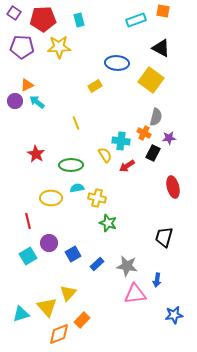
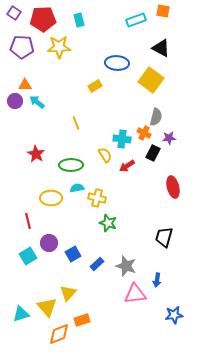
orange triangle at (27, 85): moved 2 px left; rotated 24 degrees clockwise
cyan cross at (121, 141): moved 1 px right, 2 px up
gray star at (127, 266): moved 1 px left; rotated 10 degrees clockwise
orange rectangle at (82, 320): rotated 28 degrees clockwise
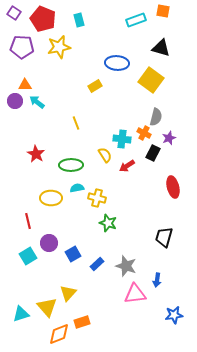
red pentagon at (43, 19): rotated 25 degrees clockwise
yellow star at (59, 47): rotated 10 degrees counterclockwise
black triangle at (161, 48): rotated 12 degrees counterclockwise
purple star at (169, 138): rotated 16 degrees counterclockwise
orange rectangle at (82, 320): moved 2 px down
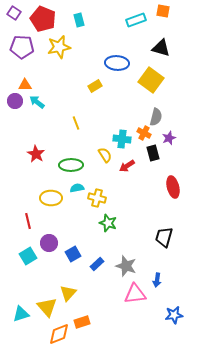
black rectangle at (153, 153): rotated 42 degrees counterclockwise
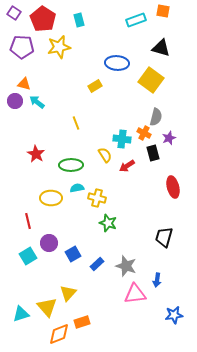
red pentagon at (43, 19): rotated 10 degrees clockwise
orange triangle at (25, 85): moved 1 px left, 1 px up; rotated 16 degrees clockwise
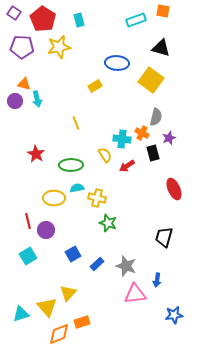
cyan arrow at (37, 102): moved 3 px up; rotated 140 degrees counterclockwise
orange cross at (144, 133): moved 2 px left
red ellipse at (173, 187): moved 1 px right, 2 px down; rotated 10 degrees counterclockwise
yellow ellipse at (51, 198): moved 3 px right
purple circle at (49, 243): moved 3 px left, 13 px up
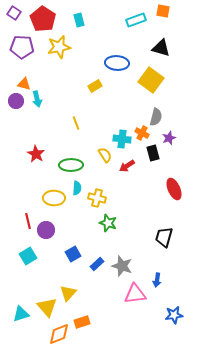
purple circle at (15, 101): moved 1 px right
cyan semicircle at (77, 188): rotated 104 degrees clockwise
gray star at (126, 266): moved 4 px left
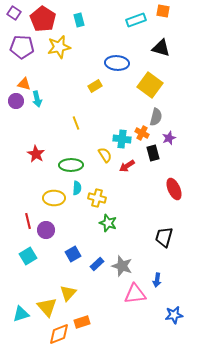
yellow square at (151, 80): moved 1 px left, 5 px down
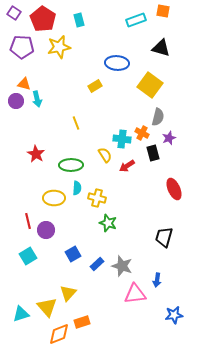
gray semicircle at (156, 117): moved 2 px right
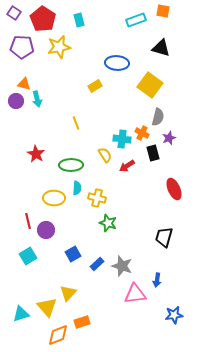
orange diamond at (59, 334): moved 1 px left, 1 px down
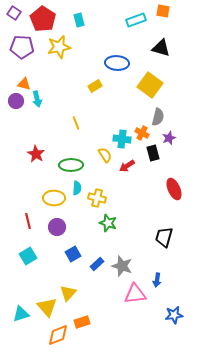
purple circle at (46, 230): moved 11 px right, 3 px up
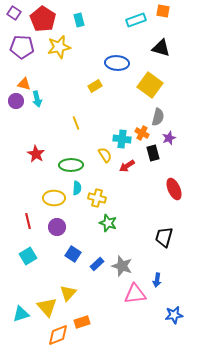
blue square at (73, 254): rotated 28 degrees counterclockwise
